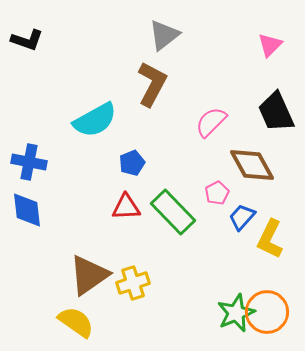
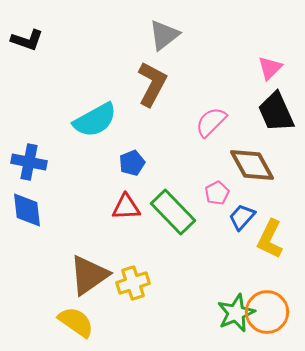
pink triangle: moved 23 px down
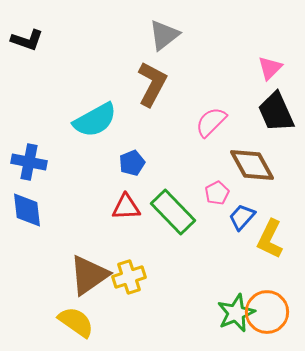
yellow cross: moved 4 px left, 6 px up
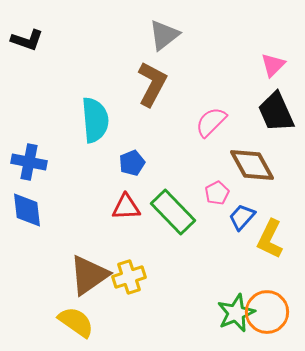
pink triangle: moved 3 px right, 3 px up
cyan semicircle: rotated 66 degrees counterclockwise
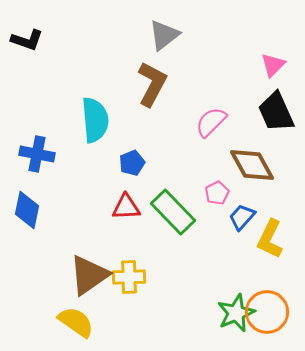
blue cross: moved 8 px right, 8 px up
blue diamond: rotated 18 degrees clockwise
yellow cross: rotated 16 degrees clockwise
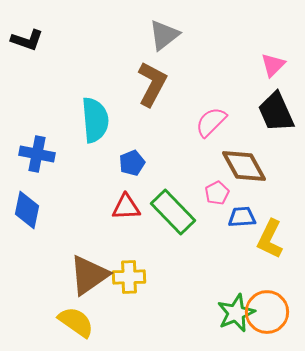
brown diamond: moved 8 px left, 1 px down
blue trapezoid: rotated 44 degrees clockwise
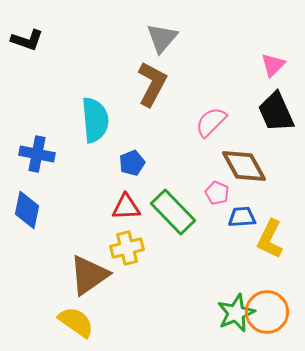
gray triangle: moved 2 px left, 3 px down; rotated 12 degrees counterclockwise
pink pentagon: rotated 20 degrees counterclockwise
yellow cross: moved 2 px left, 29 px up; rotated 12 degrees counterclockwise
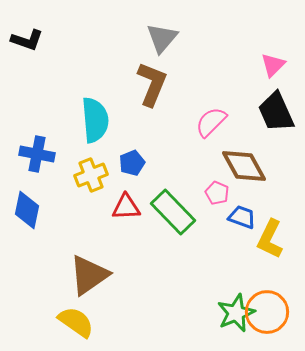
brown L-shape: rotated 6 degrees counterclockwise
blue trapezoid: rotated 24 degrees clockwise
yellow cross: moved 36 px left, 73 px up; rotated 8 degrees counterclockwise
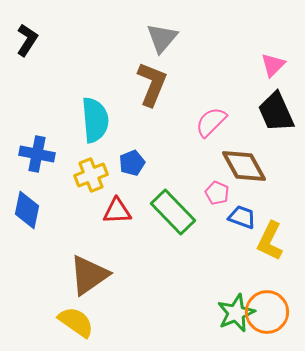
black L-shape: rotated 76 degrees counterclockwise
red triangle: moved 9 px left, 4 px down
yellow L-shape: moved 2 px down
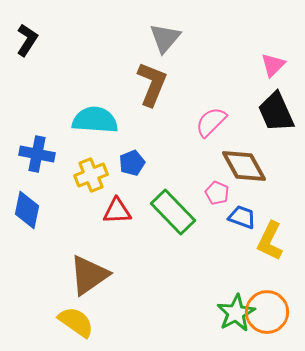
gray triangle: moved 3 px right
cyan semicircle: rotated 81 degrees counterclockwise
green star: rotated 6 degrees counterclockwise
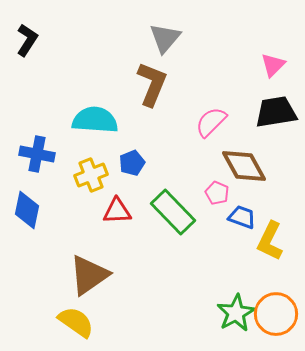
black trapezoid: rotated 105 degrees clockwise
orange circle: moved 9 px right, 2 px down
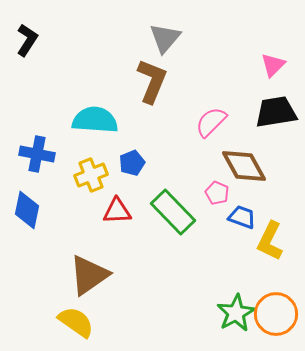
brown L-shape: moved 3 px up
